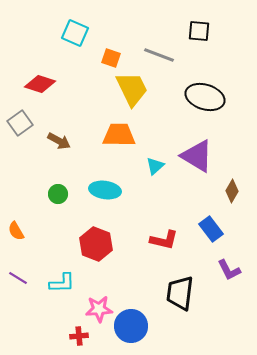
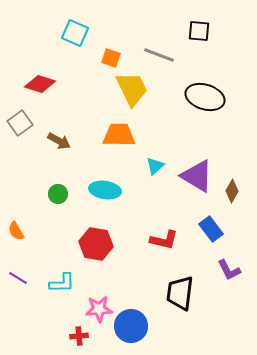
purple triangle: moved 20 px down
red hexagon: rotated 12 degrees counterclockwise
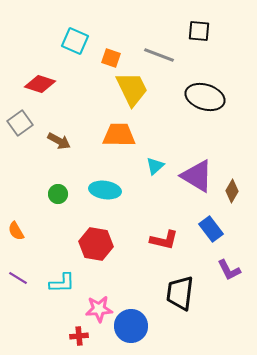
cyan square: moved 8 px down
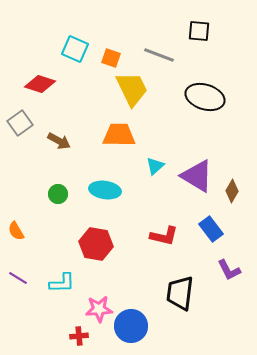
cyan square: moved 8 px down
red L-shape: moved 4 px up
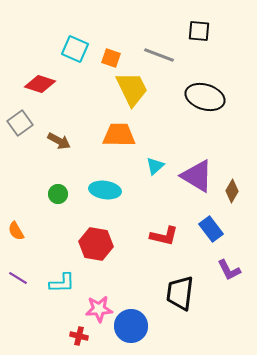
red cross: rotated 18 degrees clockwise
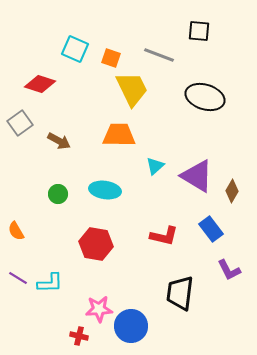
cyan L-shape: moved 12 px left
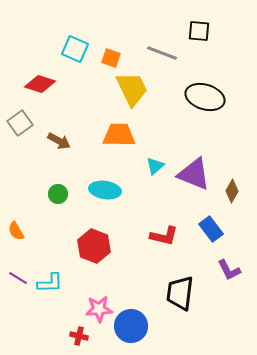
gray line: moved 3 px right, 2 px up
purple triangle: moved 3 px left, 2 px up; rotated 9 degrees counterclockwise
red hexagon: moved 2 px left, 2 px down; rotated 12 degrees clockwise
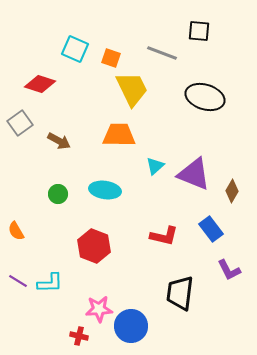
purple line: moved 3 px down
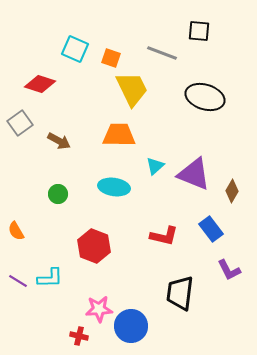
cyan ellipse: moved 9 px right, 3 px up
cyan L-shape: moved 5 px up
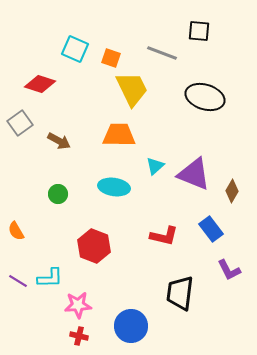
pink star: moved 21 px left, 4 px up
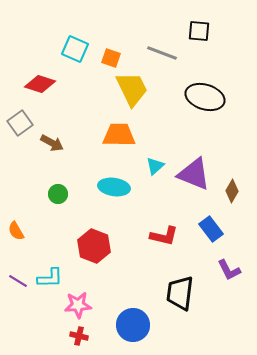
brown arrow: moved 7 px left, 2 px down
blue circle: moved 2 px right, 1 px up
